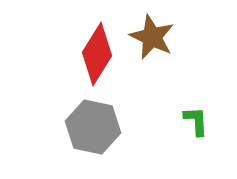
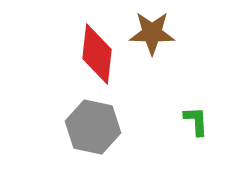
brown star: moved 4 px up; rotated 24 degrees counterclockwise
red diamond: rotated 26 degrees counterclockwise
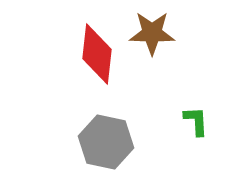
gray hexagon: moved 13 px right, 15 px down
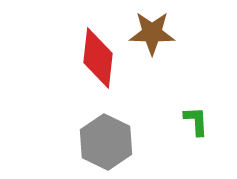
red diamond: moved 1 px right, 4 px down
gray hexagon: rotated 14 degrees clockwise
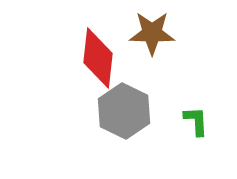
gray hexagon: moved 18 px right, 31 px up
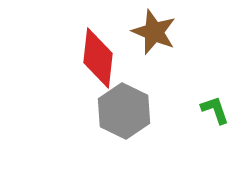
brown star: moved 2 px right, 1 px up; rotated 21 degrees clockwise
green L-shape: moved 19 px right, 11 px up; rotated 16 degrees counterclockwise
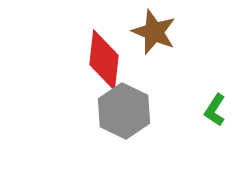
red diamond: moved 6 px right, 2 px down
green L-shape: rotated 128 degrees counterclockwise
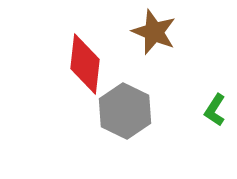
red diamond: moved 19 px left, 4 px down
gray hexagon: moved 1 px right
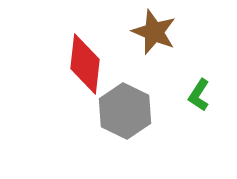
green L-shape: moved 16 px left, 15 px up
